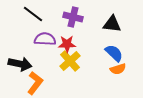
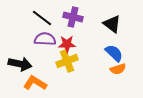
black line: moved 9 px right, 4 px down
black triangle: rotated 30 degrees clockwise
yellow cross: moved 3 px left; rotated 20 degrees clockwise
orange L-shape: rotated 95 degrees counterclockwise
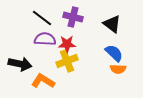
orange semicircle: rotated 21 degrees clockwise
orange L-shape: moved 8 px right, 2 px up
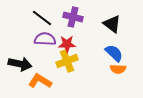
orange L-shape: moved 3 px left
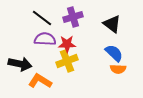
purple cross: rotated 30 degrees counterclockwise
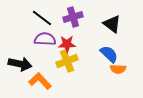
blue semicircle: moved 5 px left, 1 px down
orange L-shape: rotated 15 degrees clockwise
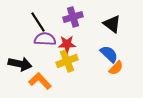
black line: moved 4 px left, 4 px down; rotated 20 degrees clockwise
orange semicircle: moved 2 px left, 1 px up; rotated 49 degrees counterclockwise
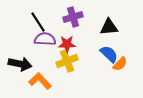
black triangle: moved 3 px left, 3 px down; rotated 42 degrees counterclockwise
orange semicircle: moved 4 px right, 4 px up
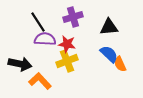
red star: rotated 12 degrees clockwise
orange semicircle: rotated 112 degrees clockwise
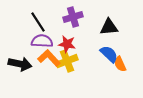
purple semicircle: moved 3 px left, 2 px down
orange L-shape: moved 9 px right, 23 px up
